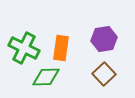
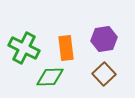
orange rectangle: moved 5 px right; rotated 15 degrees counterclockwise
green diamond: moved 4 px right
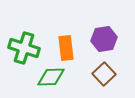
green cross: rotated 8 degrees counterclockwise
green diamond: moved 1 px right
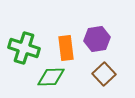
purple hexagon: moved 7 px left
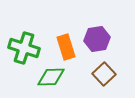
orange rectangle: moved 1 px up; rotated 10 degrees counterclockwise
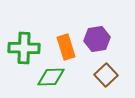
green cross: rotated 16 degrees counterclockwise
brown square: moved 2 px right, 1 px down
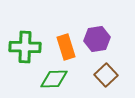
green cross: moved 1 px right, 1 px up
green diamond: moved 3 px right, 2 px down
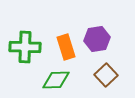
green diamond: moved 2 px right, 1 px down
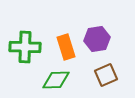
brown square: rotated 20 degrees clockwise
